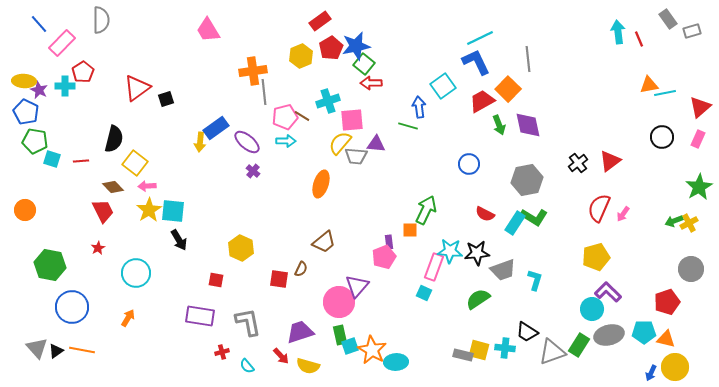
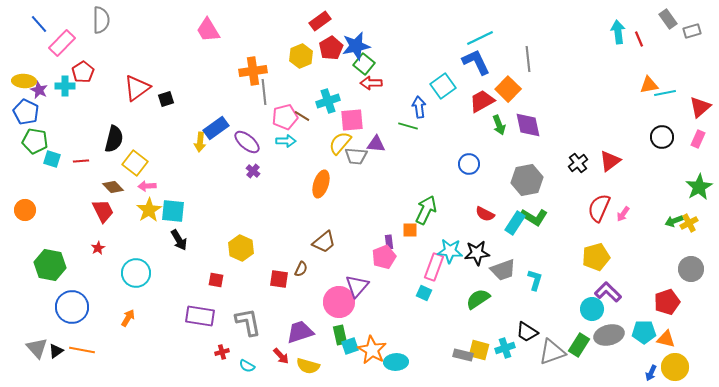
cyan cross at (505, 348): rotated 24 degrees counterclockwise
cyan semicircle at (247, 366): rotated 21 degrees counterclockwise
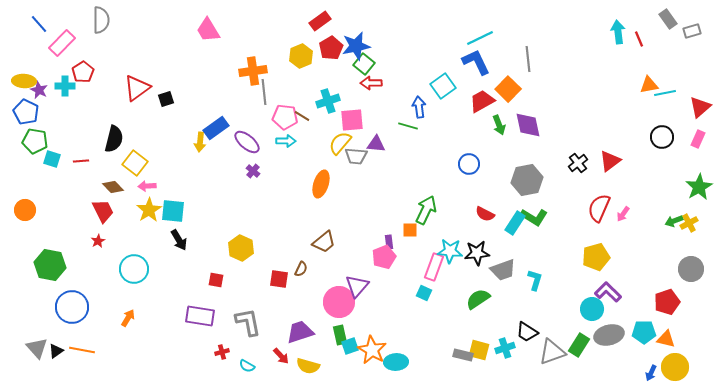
pink pentagon at (285, 117): rotated 20 degrees clockwise
red star at (98, 248): moved 7 px up
cyan circle at (136, 273): moved 2 px left, 4 px up
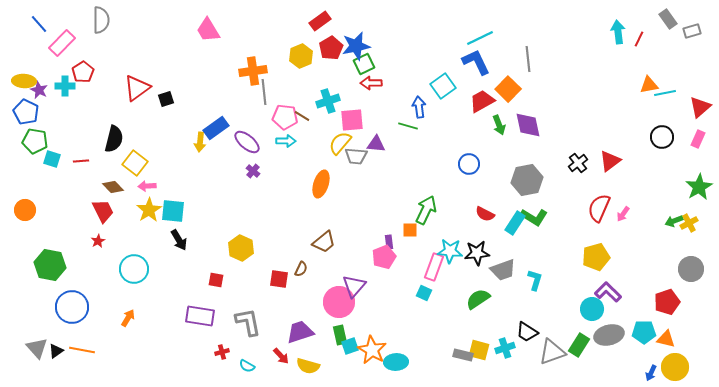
red line at (639, 39): rotated 49 degrees clockwise
green square at (364, 64): rotated 25 degrees clockwise
purple triangle at (357, 286): moved 3 px left
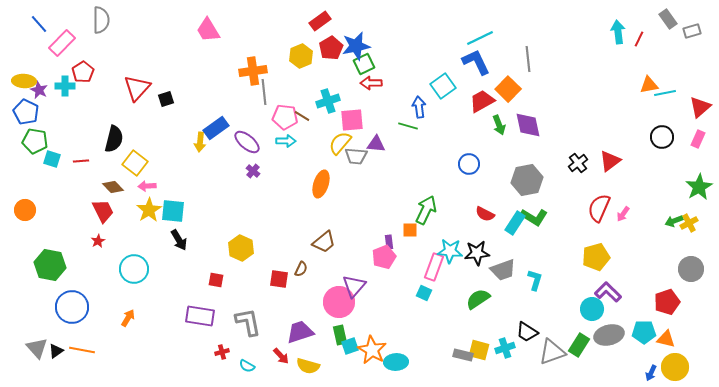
red triangle at (137, 88): rotated 12 degrees counterclockwise
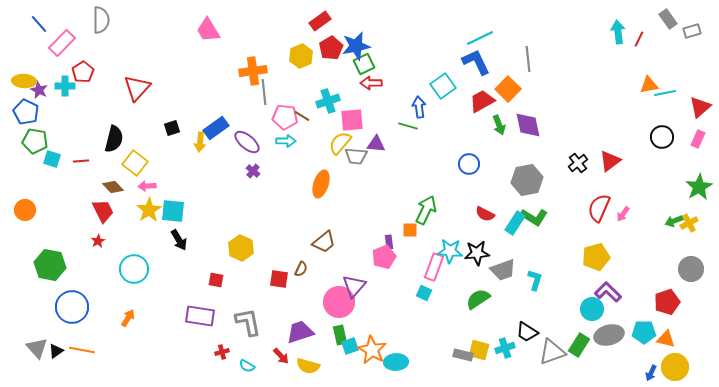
black square at (166, 99): moved 6 px right, 29 px down
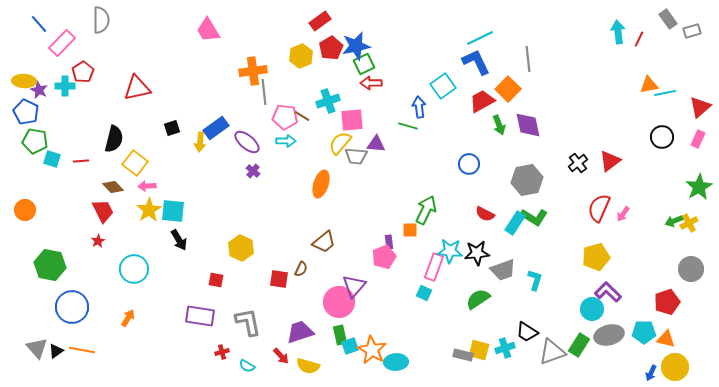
red triangle at (137, 88): rotated 36 degrees clockwise
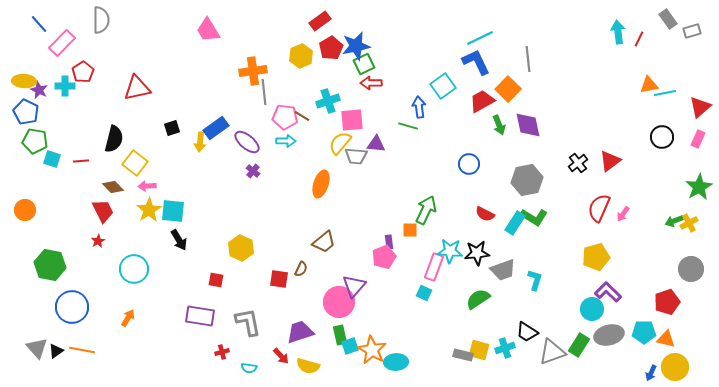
cyan semicircle at (247, 366): moved 2 px right, 2 px down; rotated 21 degrees counterclockwise
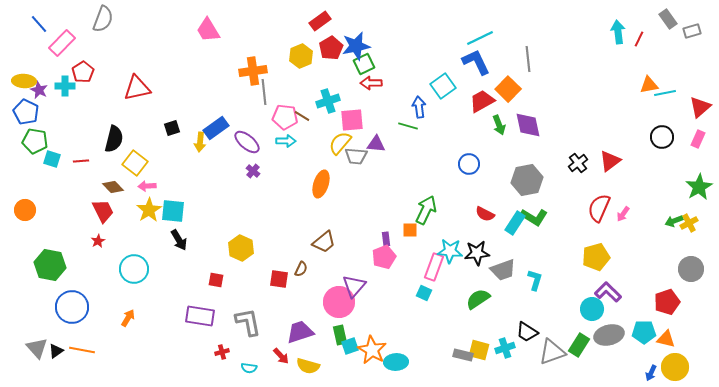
gray semicircle at (101, 20): moved 2 px right, 1 px up; rotated 20 degrees clockwise
purple rectangle at (389, 242): moved 3 px left, 3 px up
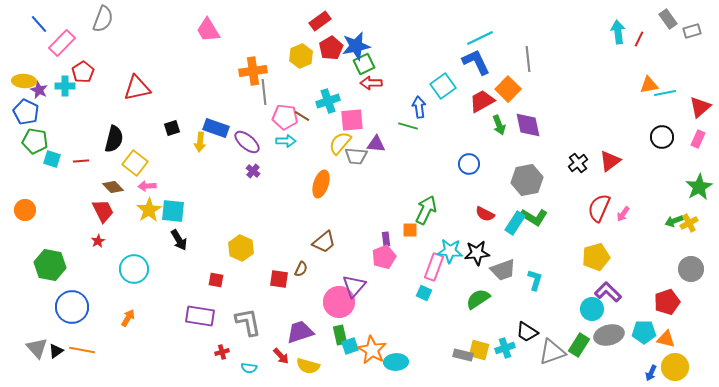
blue rectangle at (216, 128): rotated 55 degrees clockwise
